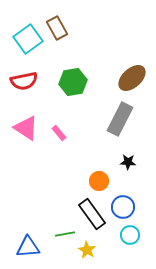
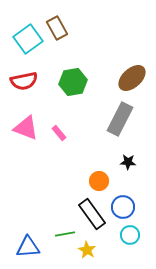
pink triangle: rotated 12 degrees counterclockwise
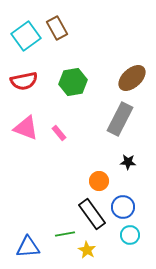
cyan square: moved 2 px left, 3 px up
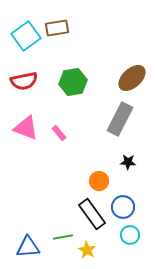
brown rectangle: rotated 70 degrees counterclockwise
green line: moved 2 px left, 3 px down
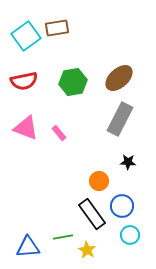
brown ellipse: moved 13 px left
blue circle: moved 1 px left, 1 px up
